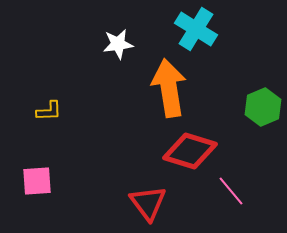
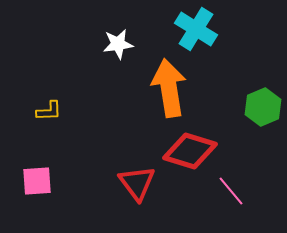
red triangle: moved 11 px left, 20 px up
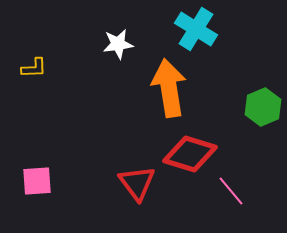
yellow L-shape: moved 15 px left, 43 px up
red diamond: moved 3 px down
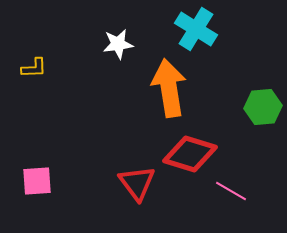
green hexagon: rotated 18 degrees clockwise
pink line: rotated 20 degrees counterclockwise
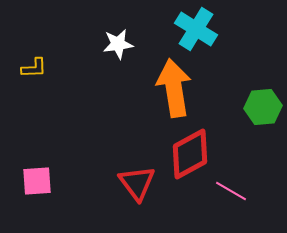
orange arrow: moved 5 px right
red diamond: rotated 46 degrees counterclockwise
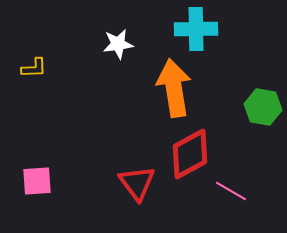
cyan cross: rotated 33 degrees counterclockwise
green hexagon: rotated 15 degrees clockwise
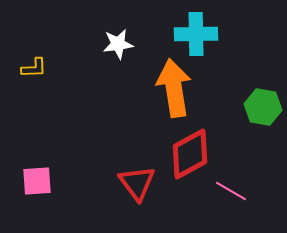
cyan cross: moved 5 px down
